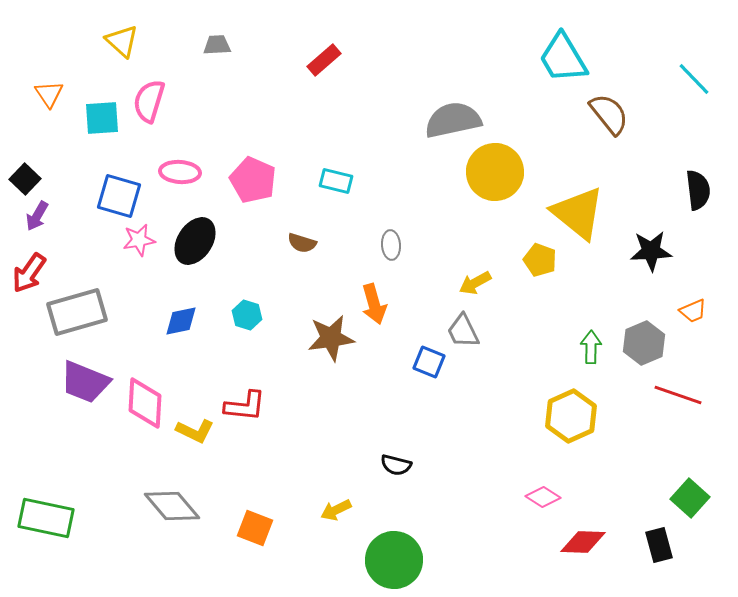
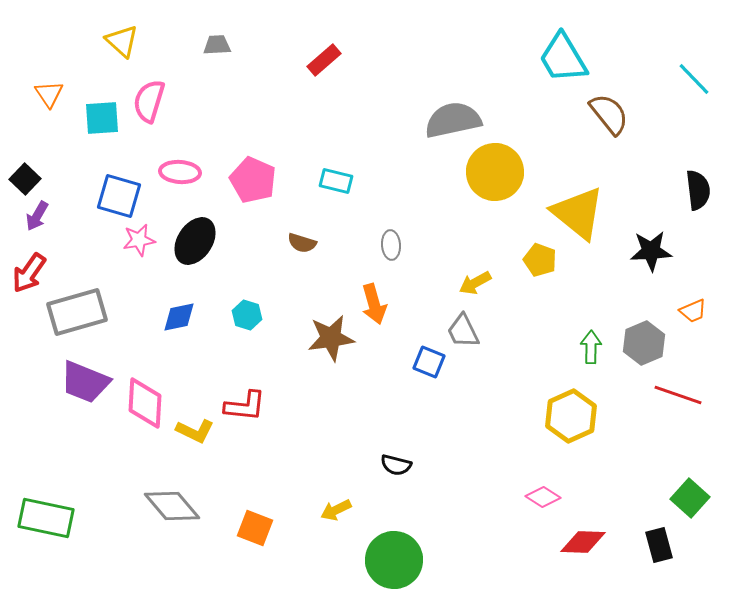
blue diamond at (181, 321): moved 2 px left, 4 px up
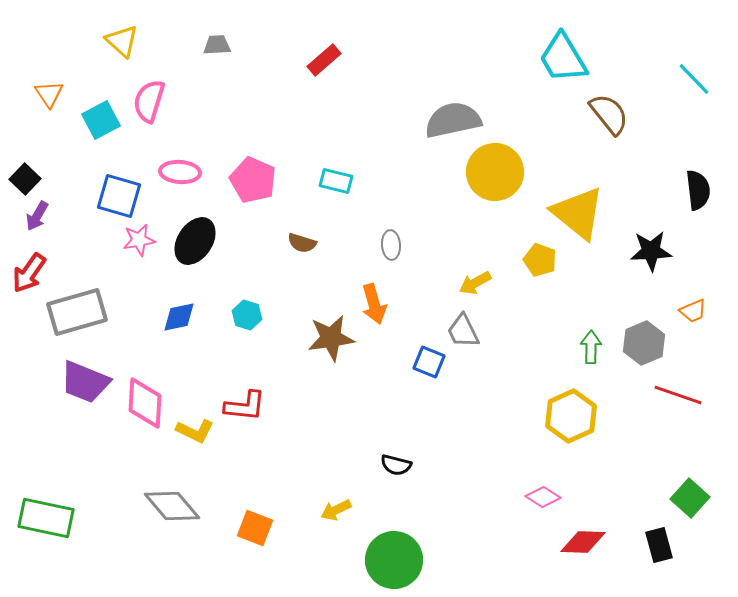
cyan square at (102, 118): moved 1 px left, 2 px down; rotated 24 degrees counterclockwise
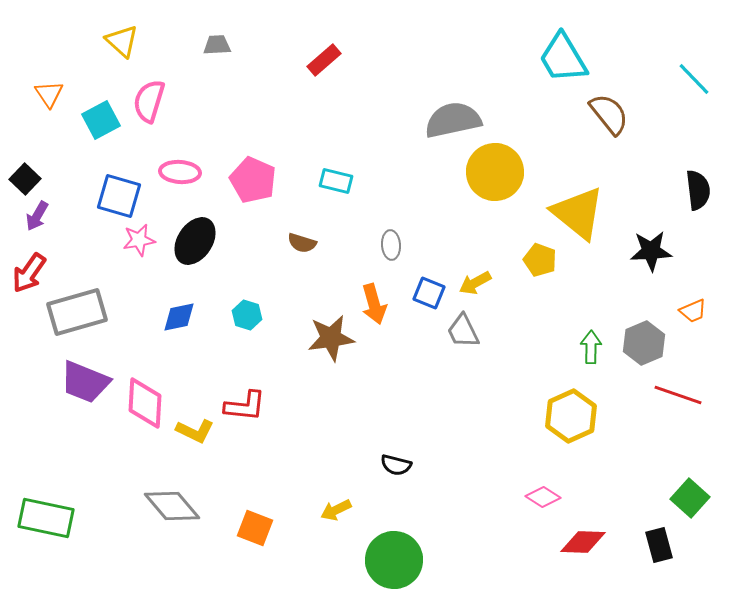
blue square at (429, 362): moved 69 px up
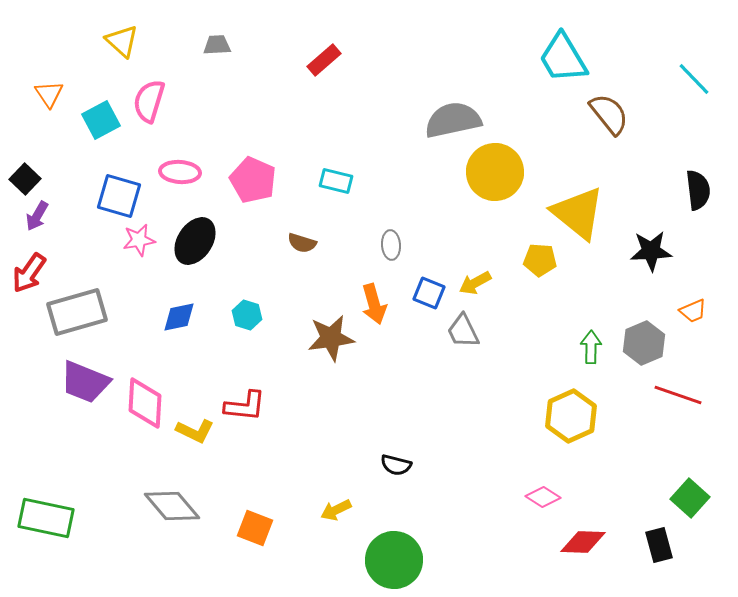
yellow pentagon at (540, 260): rotated 16 degrees counterclockwise
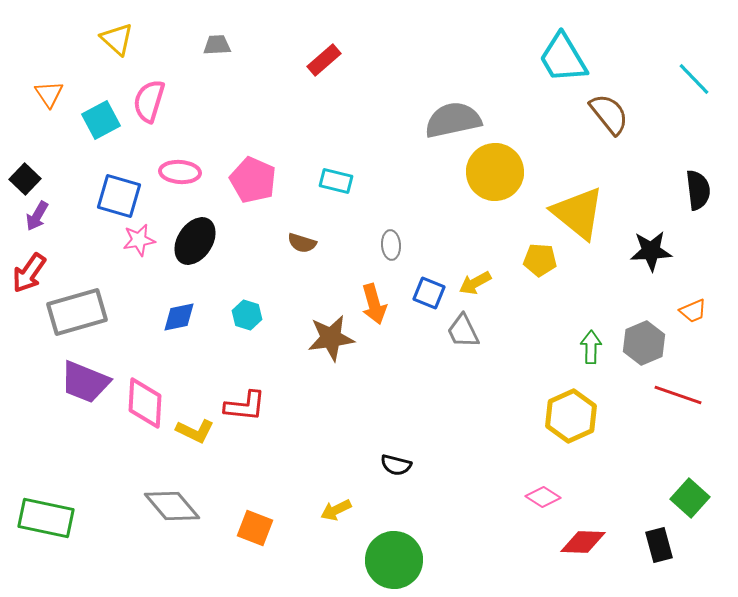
yellow triangle at (122, 41): moved 5 px left, 2 px up
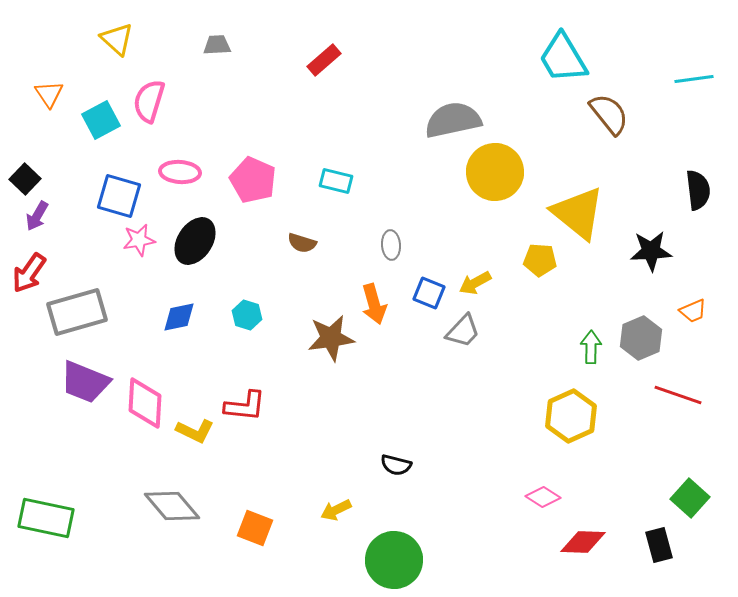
cyan line at (694, 79): rotated 54 degrees counterclockwise
gray trapezoid at (463, 331): rotated 111 degrees counterclockwise
gray hexagon at (644, 343): moved 3 px left, 5 px up
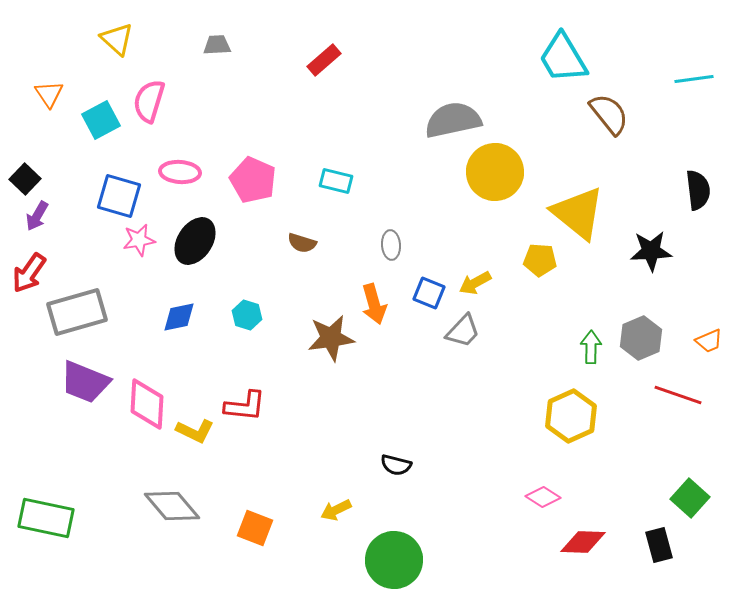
orange trapezoid at (693, 311): moved 16 px right, 30 px down
pink diamond at (145, 403): moved 2 px right, 1 px down
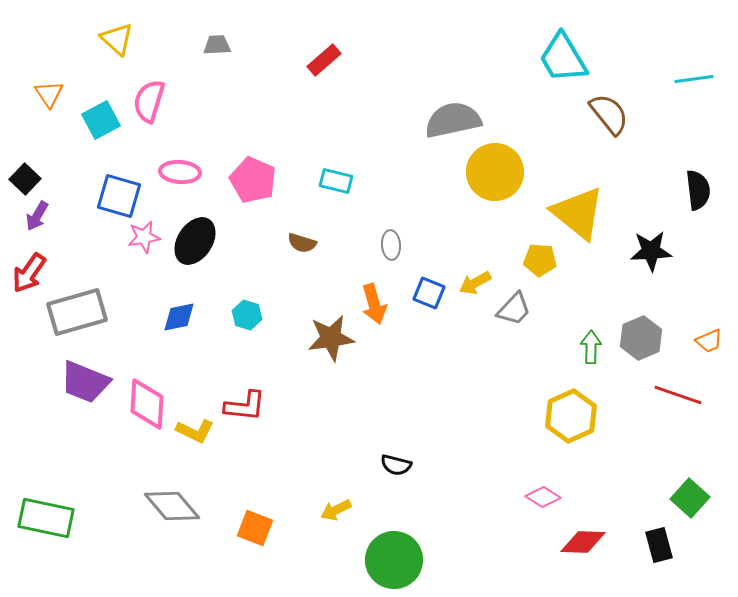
pink star at (139, 240): moved 5 px right, 3 px up
gray trapezoid at (463, 331): moved 51 px right, 22 px up
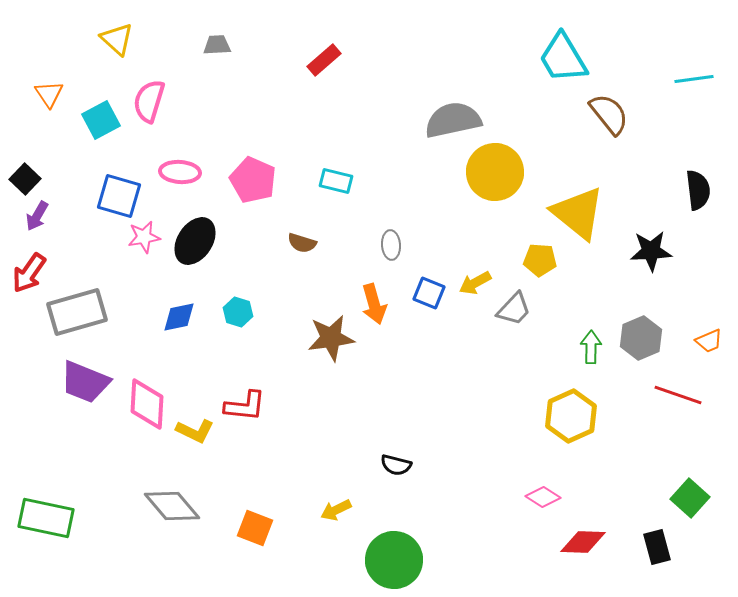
cyan hexagon at (247, 315): moved 9 px left, 3 px up
black rectangle at (659, 545): moved 2 px left, 2 px down
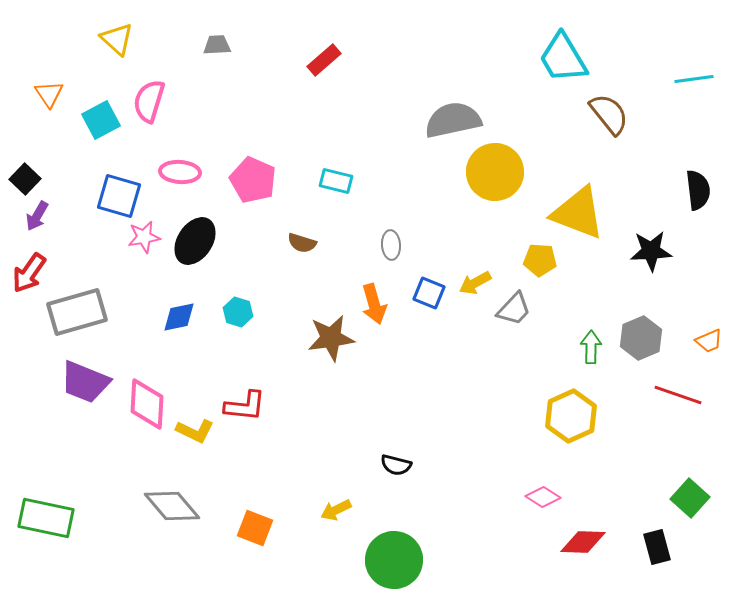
yellow triangle at (578, 213): rotated 18 degrees counterclockwise
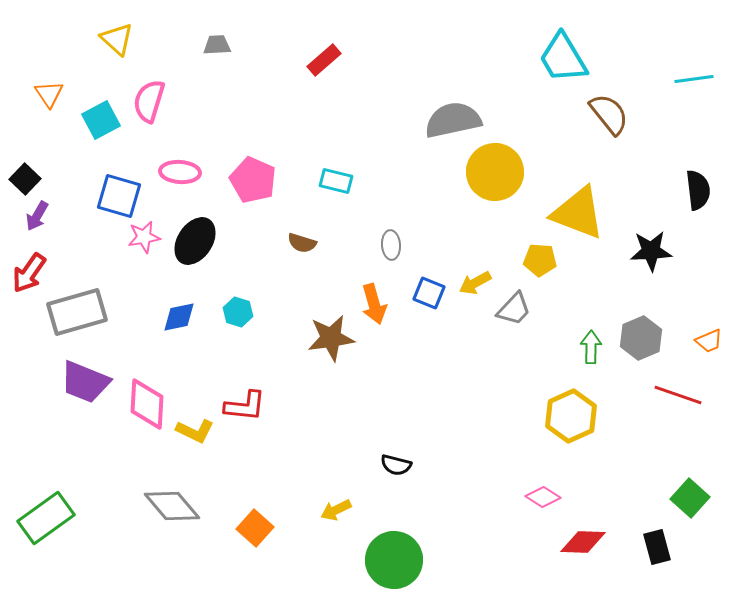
green rectangle at (46, 518): rotated 48 degrees counterclockwise
orange square at (255, 528): rotated 21 degrees clockwise
